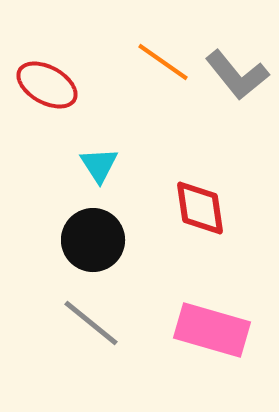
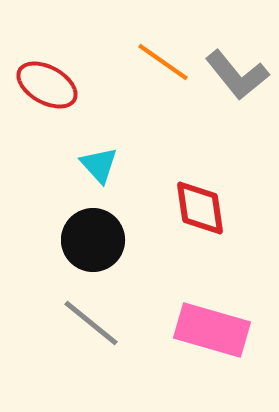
cyan triangle: rotated 9 degrees counterclockwise
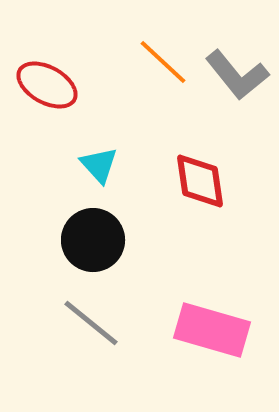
orange line: rotated 8 degrees clockwise
red diamond: moved 27 px up
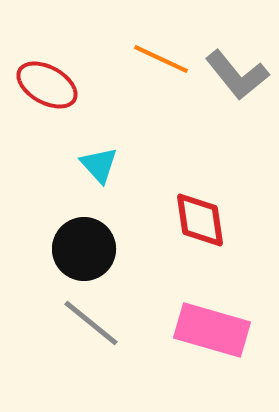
orange line: moved 2 px left, 3 px up; rotated 18 degrees counterclockwise
red diamond: moved 39 px down
black circle: moved 9 px left, 9 px down
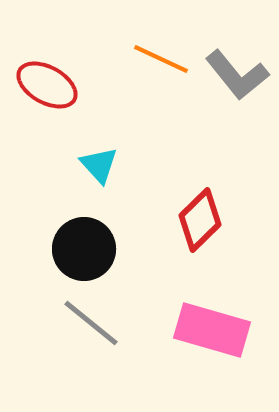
red diamond: rotated 54 degrees clockwise
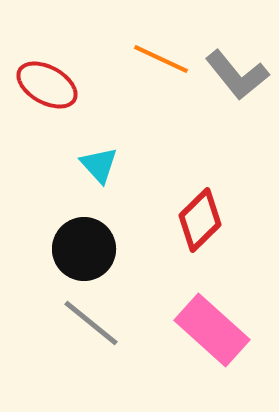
pink rectangle: rotated 26 degrees clockwise
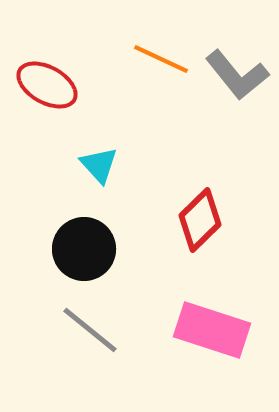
gray line: moved 1 px left, 7 px down
pink rectangle: rotated 24 degrees counterclockwise
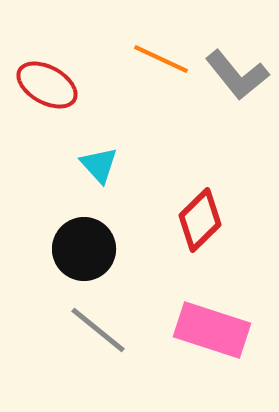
gray line: moved 8 px right
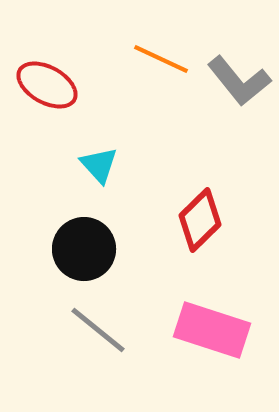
gray L-shape: moved 2 px right, 6 px down
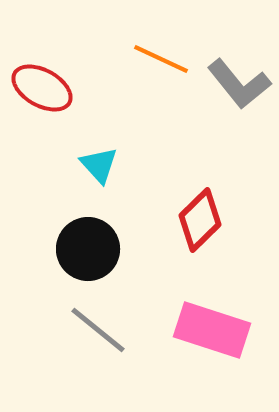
gray L-shape: moved 3 px down
red ellipse: moved 5 px left, 3 px down
black circle: moved 4 px right
